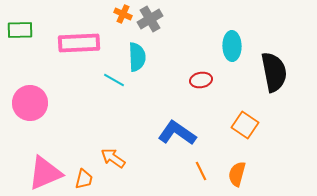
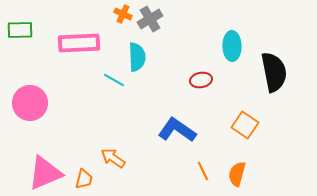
blue L-shape: moved 3 px up
orange line: moved 2 px right
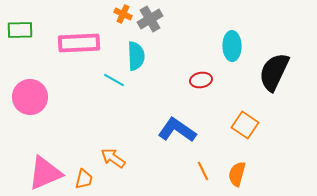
cyan semicircle: moved 1 px left, 1 px up
black semicircle: rotated 144 degrees counterclockwise
pink circle: moved 6 px up
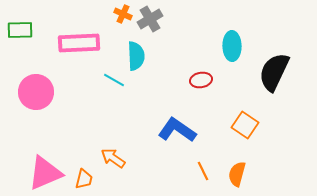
pink circle: moved 6 px right, 5 px up
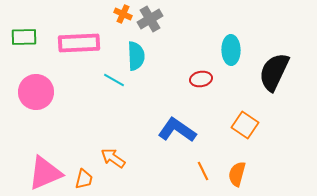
green rectangle: moved 4 px right, 7 px down
cyan ellipse: moved 1 px left, 4 px down
red ellipse: moved 1 px up
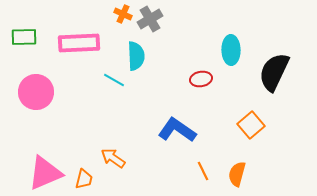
orange square: moved 6 px right; rotated 16 degrees clockwise
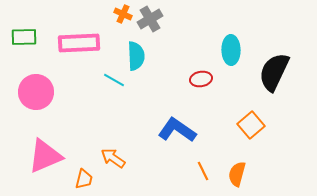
pink triangle: moved 17 px up
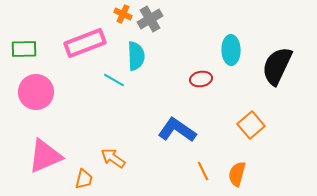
green rectangle: moved 12 px down
pink rectangle: moved 6 px right; rotated 18 degrees counterclockwise
black semicircle: moved 3 px right, 6 px up
